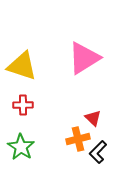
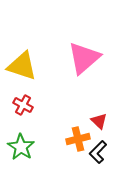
pink triangle: rotated 9 degrees counterclockwise
red cross: rotated 30 degrees clockwise
red triangle: moved 6 px right, 3 px down
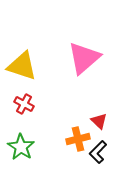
red cross: moved 1 px right, 1 px up
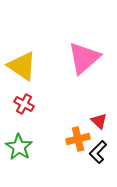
yellow triangle: rotated 16 degrees clockwise
green star: moved 2 px left
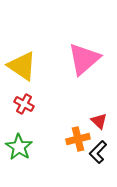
pink triangle: moved 1 px down
